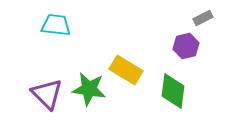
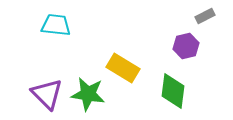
gray rectangle: moved 2 px right, 2 px up
yellow rectangle: moved 3 px left, 2 px up
green star: moved 1 px left, 5 px down
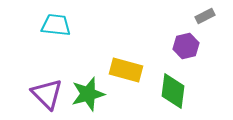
yellow rectangle: moved 3 px right, 2 px down; rotated 16 degrees counterclockwise
green star: rotated 24 degrees counterclockwise
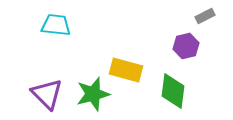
green star: moved 5 px right
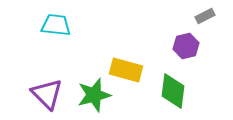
green star: moved 1 px right, 1 px down
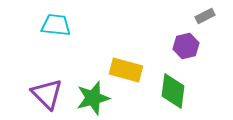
green star: moved 1 px left, 3 px down
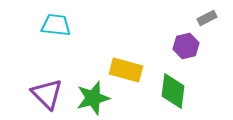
gray rectangle: moved 2 px right, 2 px down
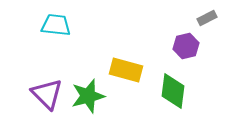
green star: moved 5 px left, 2 px up
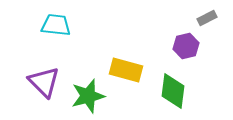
purple triangle: moved 3 px left, 12 px up
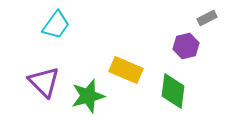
cyan trapezoid: rotated 120 degrees clockwise
yellow rectangle: rotated 8 degrees clockwise
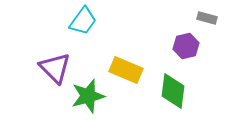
gray rectangle: rotated 42 degrees clockwise
cyan trapezoid: moved 27 px right, 4 px up
purple triangle: moved 11 px right, 14 px up
